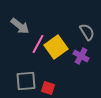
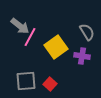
pink line: moved 8 px left, 7 px up
purple cross: moved 1 px right; rotated 21 degrees counterclockwise
red square: moved 2 px right, 4 px up; rotated 24 degrees clockwise
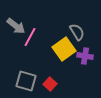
gray arrow: moved 4 px left
gray semicircle: moved 10 px left
yellow square: moved 8 px right, 2 px down
purple cross: moved 3 px right
gray square: rotated 20 degrees clockwise
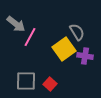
gray arrow: moved 2 px up
gray square: rotated 15 degrees counterclockwise
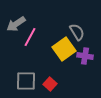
gray arrow: rotated 108 degrees clockwise
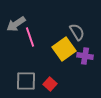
pink line: rotated 48 degrees counterclockwise
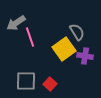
gray arrow: moved 1 px up
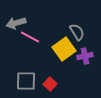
gray arrow: rotated 18 degrees clockwise
pink line: rotated 42 degrees counterclockwise
purple cross: rotated 21 degrees counterclockwise
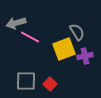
yellow square: rotated 15 degrees clockwise
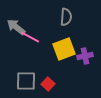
gray arrow: moved 4 px down; rotated 54 degrees clockwise
gray semicircle: moved 11 px left, 15 px up; rotated 36 degrees clockwise
red square: moved 2 px left
